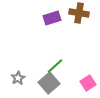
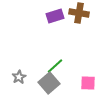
purple rectangle: moved 3 px right, 2 px up
gray star: moved 1 px right, 1 px up
pink square: rotated 35 degrees clockwise
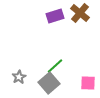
brown cross: moved 1 px right; rotated 30 degrees clockwise
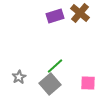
gray square: moved 1 px right, 1 px down
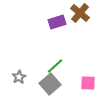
purple rectangle: moved 2 px right, 6 px down
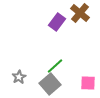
purple rectangle: rotated 36 degrees counterclockwise
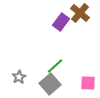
purple rectangle: moved 4 px right
